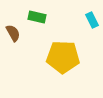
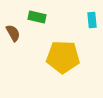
cyan rectangle: rotated 21 degrees clockwise
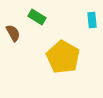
green rectangle: rotated 18 degrees clockwise
yellow pentagon: rotated 28 degrees clockwise
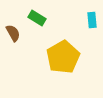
green rectangle: moved 1 px down
yellow pentagon: rotated 12 degrees clockwise
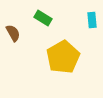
green rectangle: moved 6 px right
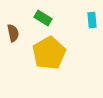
brown semicircle: rotated 18 degrees clockwise
yellow pentagon: moved 14 px left, 4 px up
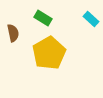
cyan rectangle: moved 1 px left, 1 px up; rotated 42 degrees counterclockwise
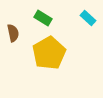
cyan rectangle: moved 3 px left, 1 px up
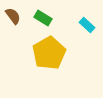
cyan rectangle: moved 1 px left, 7 px down
brown semicircle: moved 17 px up; rotated 24 degrees counterclockwise
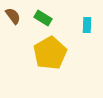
cyan rectangle: rotated 49 degrees clockwise
yellow pentagon: moved 1 px right
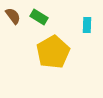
green rectangle: moved 4 px left, 1 px up
yellow pentagon: moved 3 px right, 1 px up
